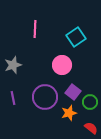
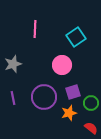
gray star: moved 1 px up
purple square: rotated 35 degrees clockwise
purple circle: moved 1 px left
green circle: moved 1 px right, 1 px down
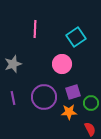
pink circle: moved 1 px up
orange star: moved 1 px up; rotated 14 degrees clockwise
red semicircle: moved 1 px left, 1 px down; rotated 24 degrees clockwise
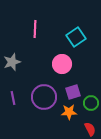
gray star: moved 1 px left, 2 px up
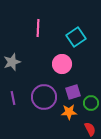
pink line: moved 3 px right, 1 px up
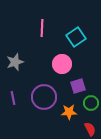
pink line: moved 4 px right
gray star: moved 3 px right
purple square: moved 5 px right, 6 px up
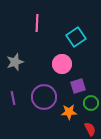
pink line: moved 5 px left, 5 px up
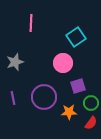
pink line: moved 6 px left
pink circle: moved 1 px right, 1 px up
red semicircle: moved 1 px right, 6 px up; rotated 64 degrees clockwise
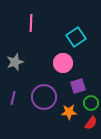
purple line: rotated 24 degrees clockwise
